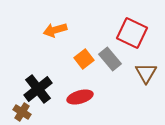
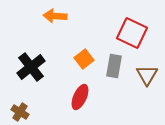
orange arrow: moved 14 px up; rotated 20 degrees clockwise
gray rectangle: moved 4 px right, 7 px down; rotated 50 degrees clockwise
brown triangle: moved 1 px right, 2 px down
black cross: moved 7 px left, 22 px up
red ellipse: rotated 50 degrees counterclockwise
brown cross: moved 2 px left
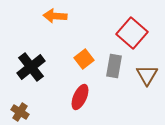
red square: rotated 16 degrees clockwise
